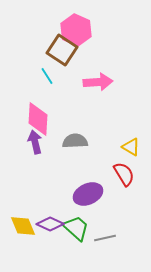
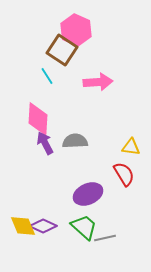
purple arrow: moved 10 px right, 1 px down; rotated 15 degrees counterclockwise
yellow triangle: rotated 24 degrees counterclockwise
purple diamond: moved 7 px left, 2 px down
green trapezoid: moved 8 px right, 1 px up
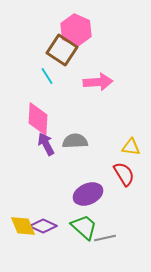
purple arrow: moved 1 px right, 1 px down
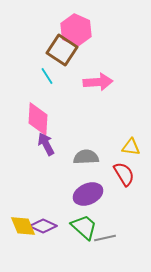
gray semicircle: moved 11 px right, 16 px down
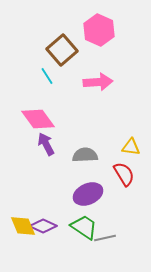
pink hexagon: moved 23 px right
brown square: rotated 16 degrees clockwise
pink diamond: rotated 40 degrees counterclockwise
gray semicircle: moved 1 px left, 2 px up
green trapezoid: rotated 8 degrees counterclockwise
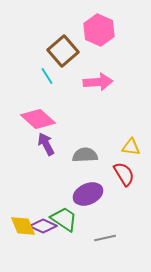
brown square: moved 1 px right, 1 px down
pink diamond: rotated 12 degrees counterclockwise
green trapezoid: moved 20 px left, 8 px up
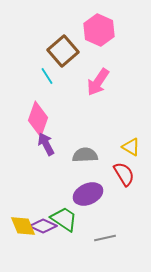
pink arrow: rotated 128 degrees clockwise
pink diamond: rotated 68 degrees clockwise
yellow triangle: rotated 24 degrees clockwise
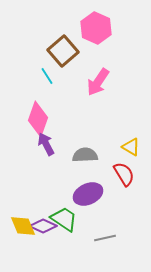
pink hexagon: moved 3 px left, 2 px up
